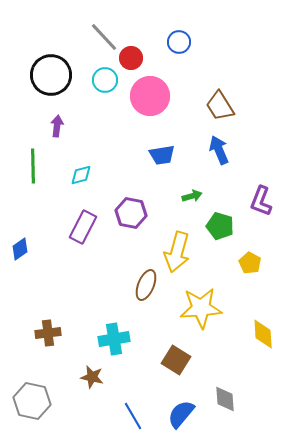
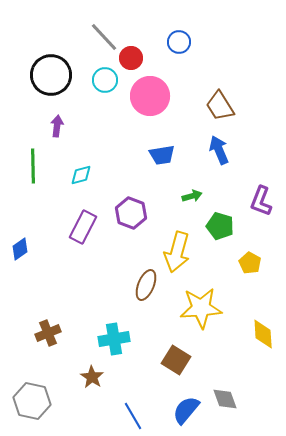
purple hexagon: rotated 8 degrees clockwise
brown cross: rotated 15 degrees counterclockwise
brown star: rotated 20 degrees clockwise
gray diamond: rotated 16 degrees counterclockwise
blue semicircle: moved 5 px right, 4 px up
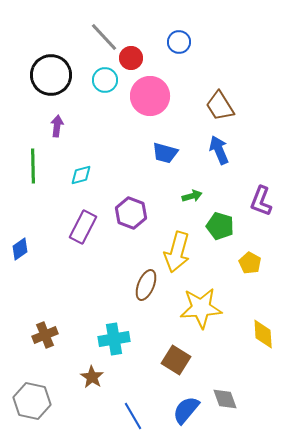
blue trapezoid: moved 3 px right, 2 px up; rotated 24 degrees clockwise
brown cross: moved 3 px left, 2 px down
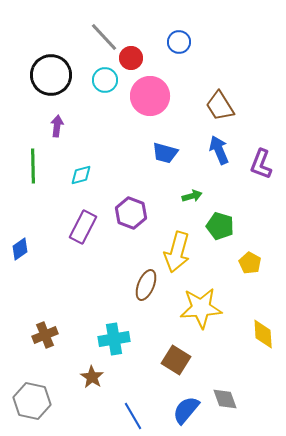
purple L-shape: moved 37 px up
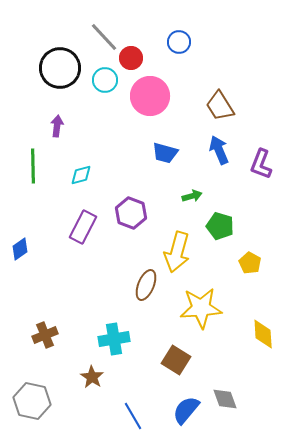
black circle: moved 9 px right, 7 px up
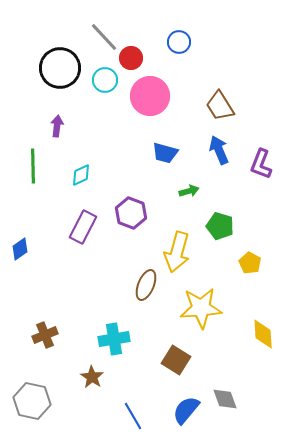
cyan diamond: rotated 10 degrees counterclockwise
green arrow: moved 3 px left, 5 px up
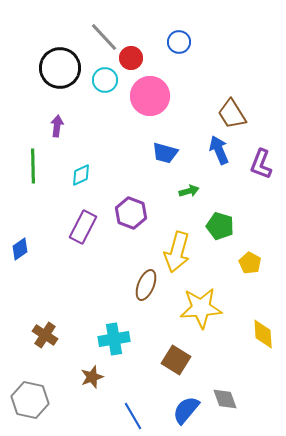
brown trapezoid: moved 12 px right, 8 px down
brown cross: rotated 35 degrees counterclockwise
brown star: rotated 20 degrees clockwise
gray hexagon: moved 2 px left, 1 px up
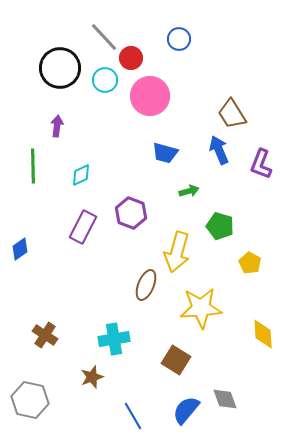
blue circle: moved 3 px up
